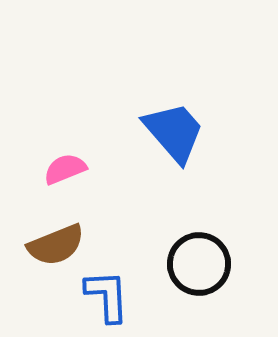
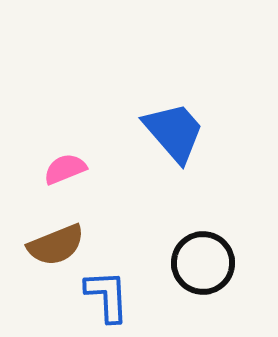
black circle: moved 4 px right, 1 px up
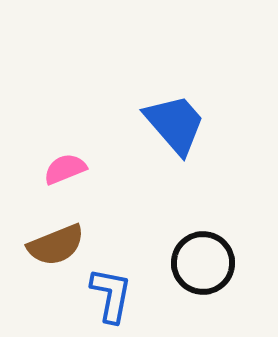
blue trapezoid: moved 1 px right, 8 px up
blue L-shape: moved 4 px right, 1 px up; rotated 14 degrees clockwise
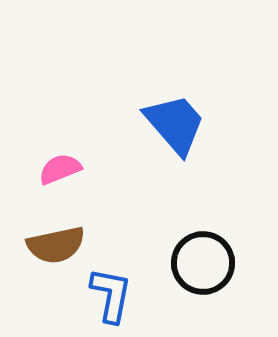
pink semicircle: moved 5 px left
brown semicircle: rotated 10 degrees clockwise
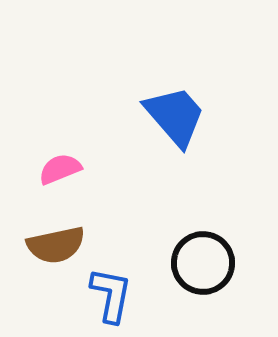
blue trapezoid: moved 8 px up
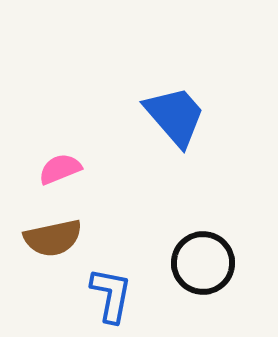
brown semicircle: moved 3 px left, 7 px up
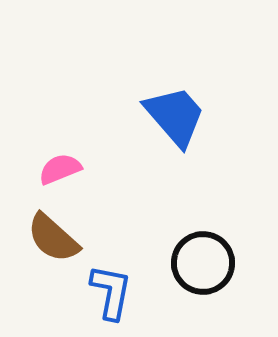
brown semicircle: rotated 54 degrees clockwise
blue L-shape: moved 3 px up
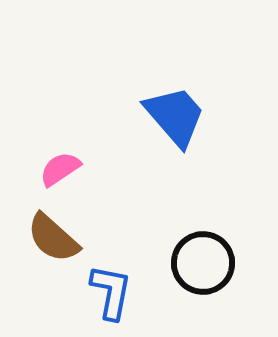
pink semicircle: rotated 12 degrees counterclockwise
